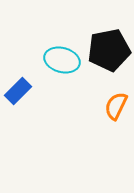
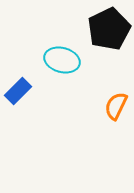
black pentagon: moved 21 px up; rotated 15 degrees counterclockwise
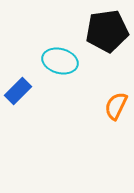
black pentagon: moved 2 px left, 2 px down; rotated 18 degrees clockwise
cyan ellipse: moved 2 px left, 1 px down
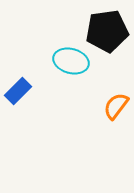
cyan ellipse: moved 11 px right
orange semicircle: rotated 12 degrees clockwise
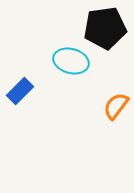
black pentagon: moved 2 px left, 3 px up
blue rectangle: moved 2 px right
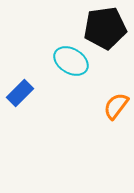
cyan ellipse: rotated 16 degrees clockwise
blue rectangle: moved 2 px down
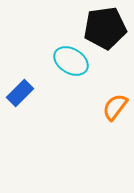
orange semicircle: moved 1 px left, 1 px down
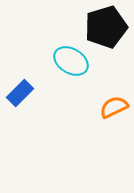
black pentagon: moved 1 px right, 1 px up; rotated 9 degrees counterclockwise
orange semicircle: moved 1 px left; rotated 28 degrees clockwise
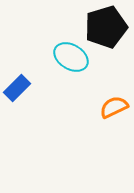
cyan ellipse: moved 4 px up
blue rectangle: moved 3 px left, 5 px up
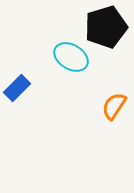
orange semicircle: moved 1 px up; rotated 32 degrees counterclockwise
